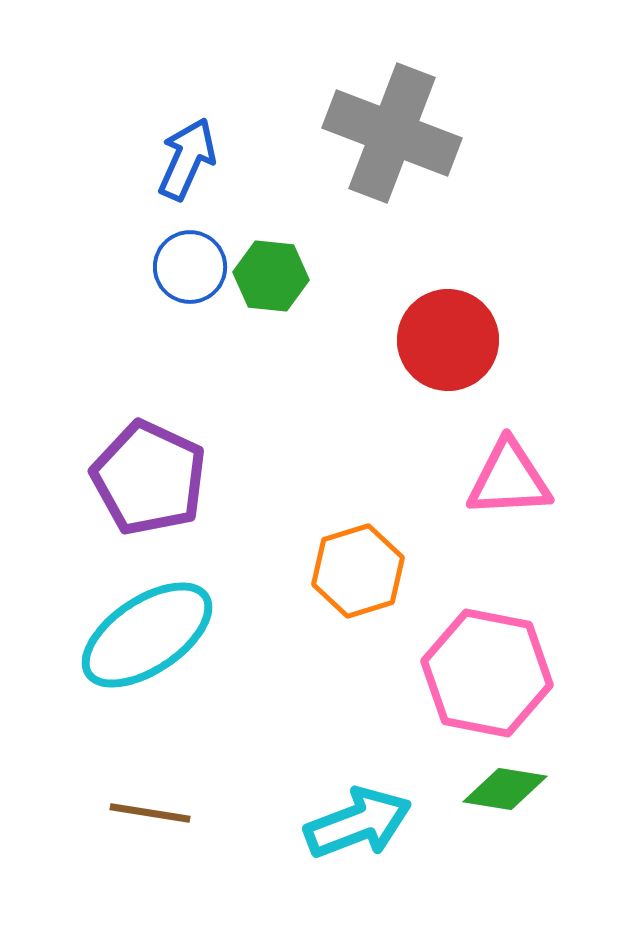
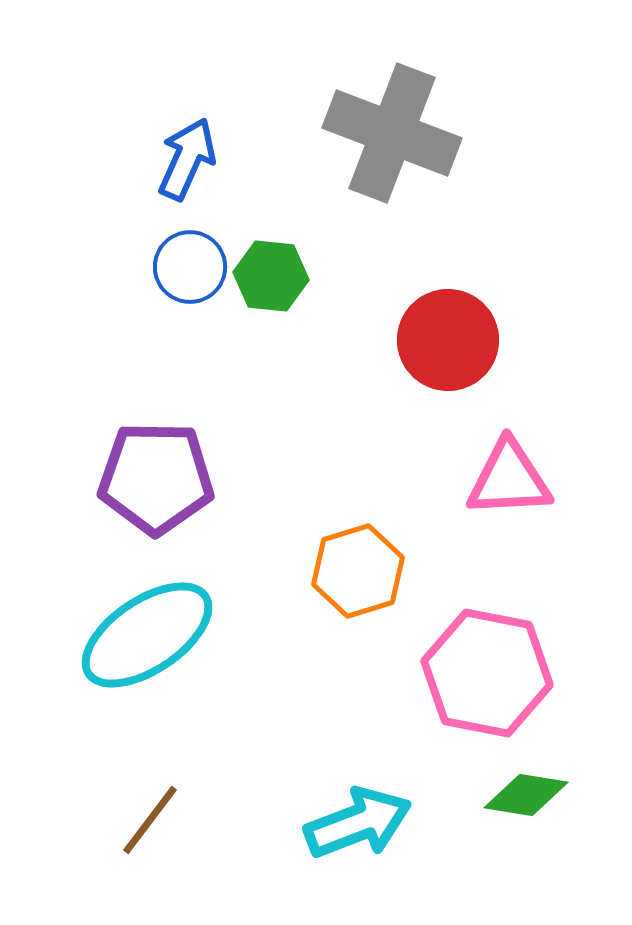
purple pentagon: moved 7 px right; rotated 24 degrees counterclockwise
green diamond: moved 21 px right, 6 px down
brown line: moved 7 px down; rotated 62 degrees counterclockwise
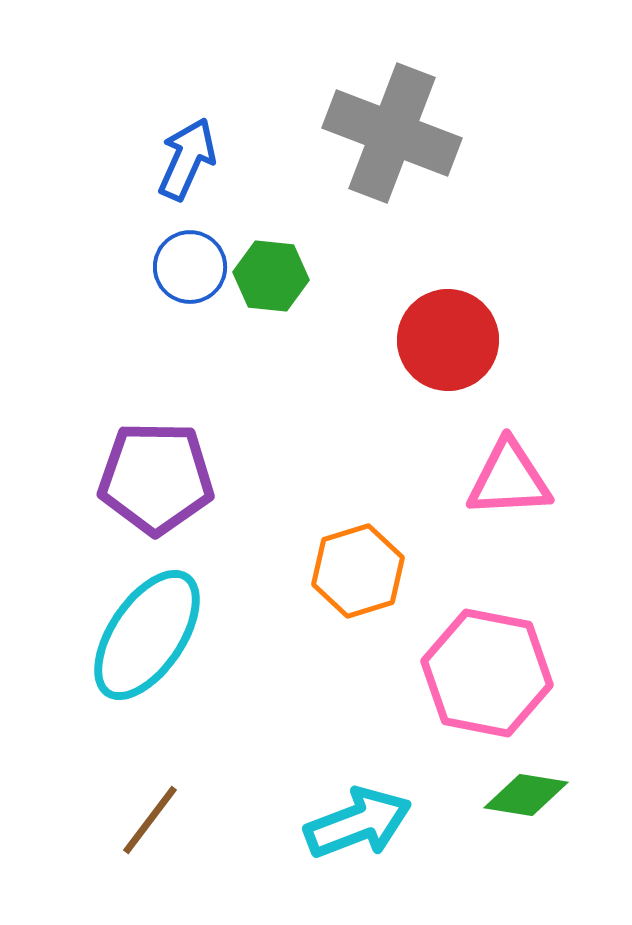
cyan ellipse: rotated 22 degrees counterclockwise
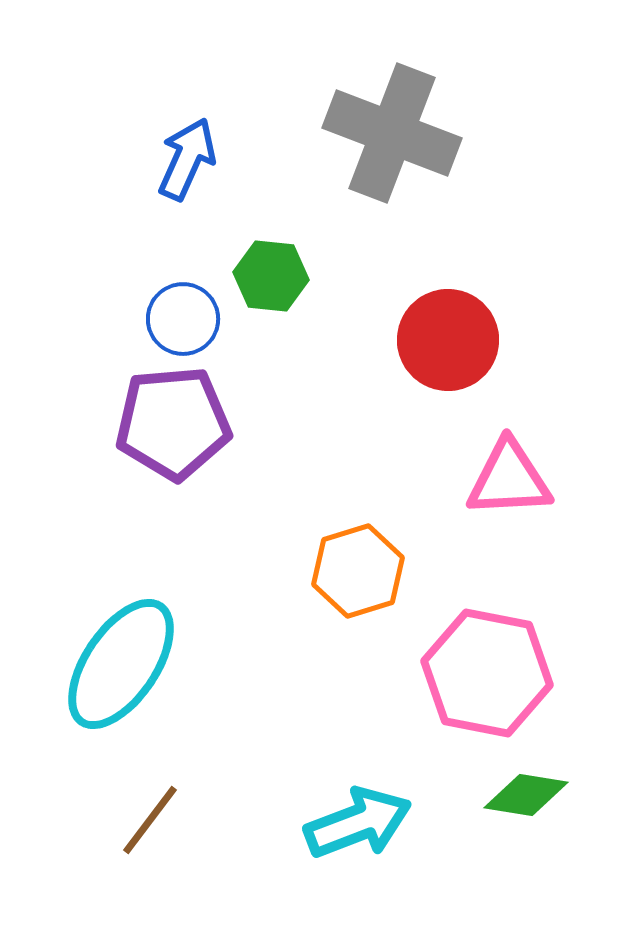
blue circle: moved 7 px left, 52 px down
purple pentagon: moved 17 px right, 55 px up; rotated 6 degrees counterclockwise
cyan ellipse: moved 26 px left, 29 px down
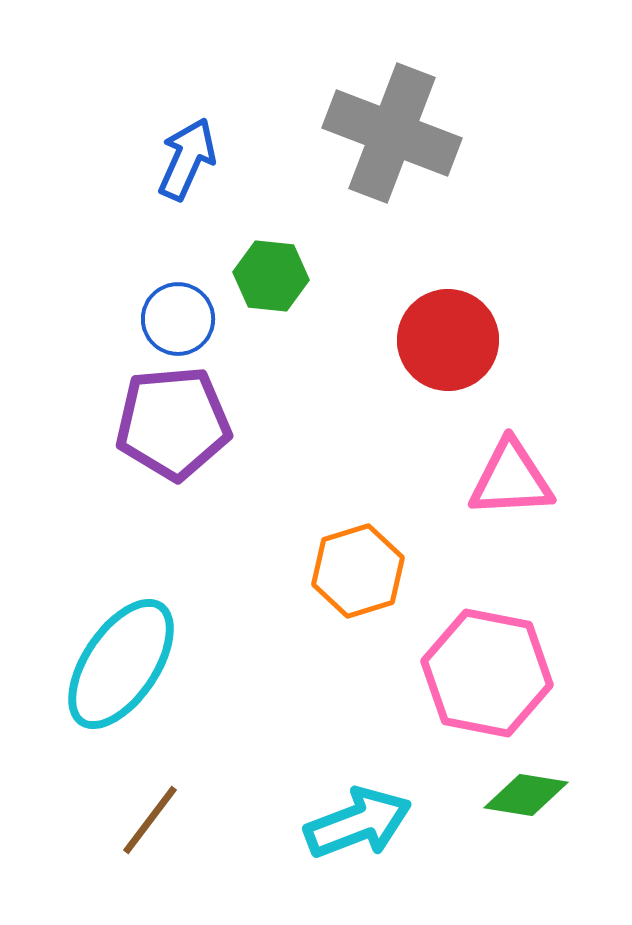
blue circle: moved 5 px left
pink triangle: moved 2 px right
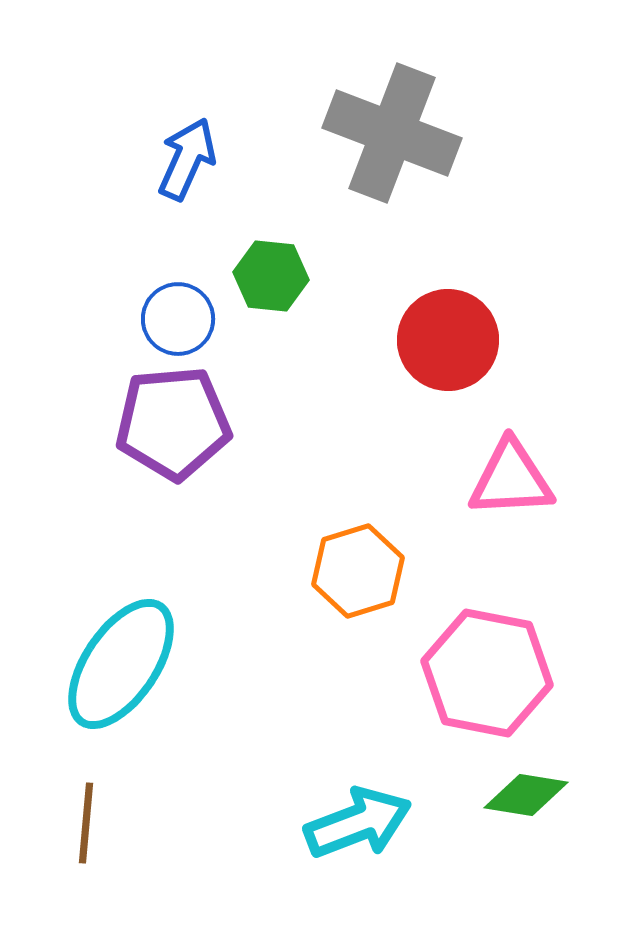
brown line: moved 64 px left, 3 px down; rotated 32 degrees counterclockwise
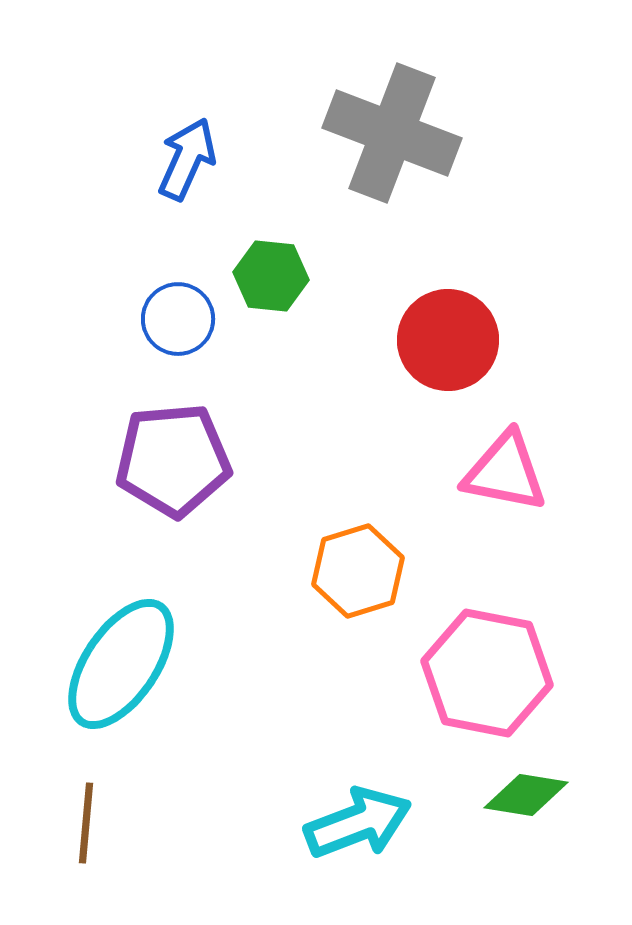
purple pentagon: moved 37 px down
pink triangle: moved 6 px left, 7 px up; rotated 14 degrees clockwise
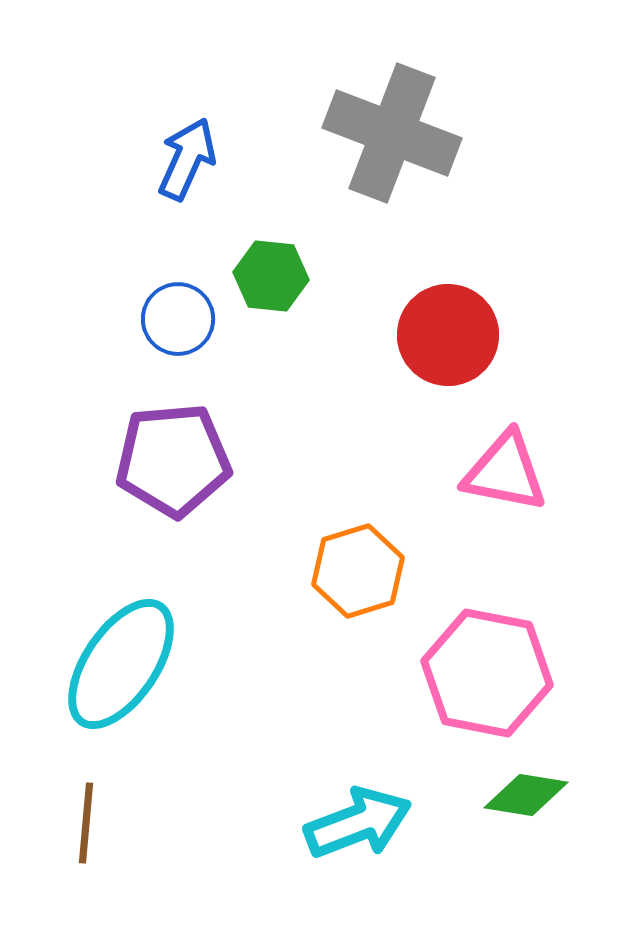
red circle: moved 5 px up
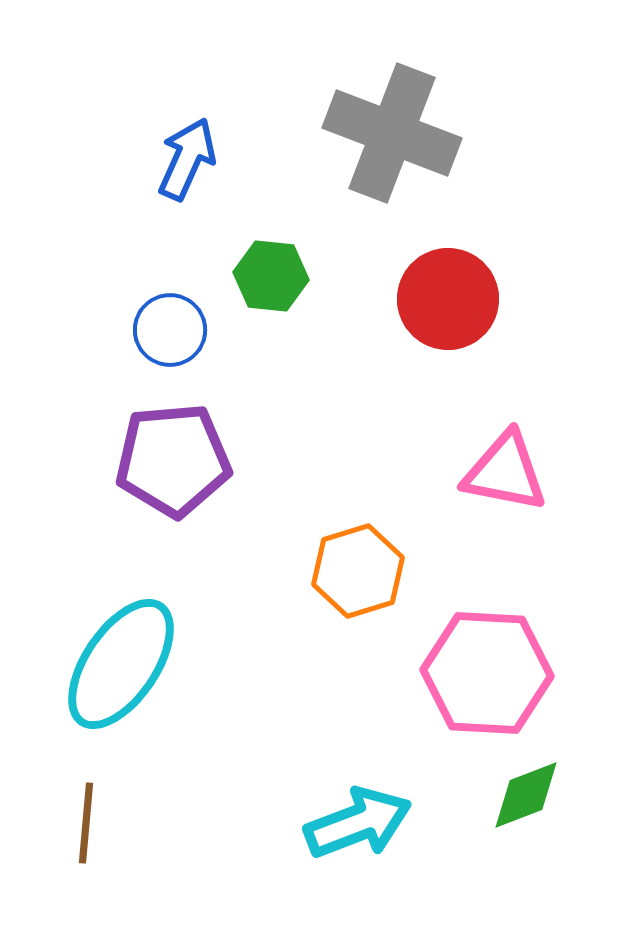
blue circle: moved 8 px left, 11 px down
red circle: moved 36 px up
pink hexagon: rotated 8 degrees counterclockwise
green diamond: rotated 30 degrees counterclockwise
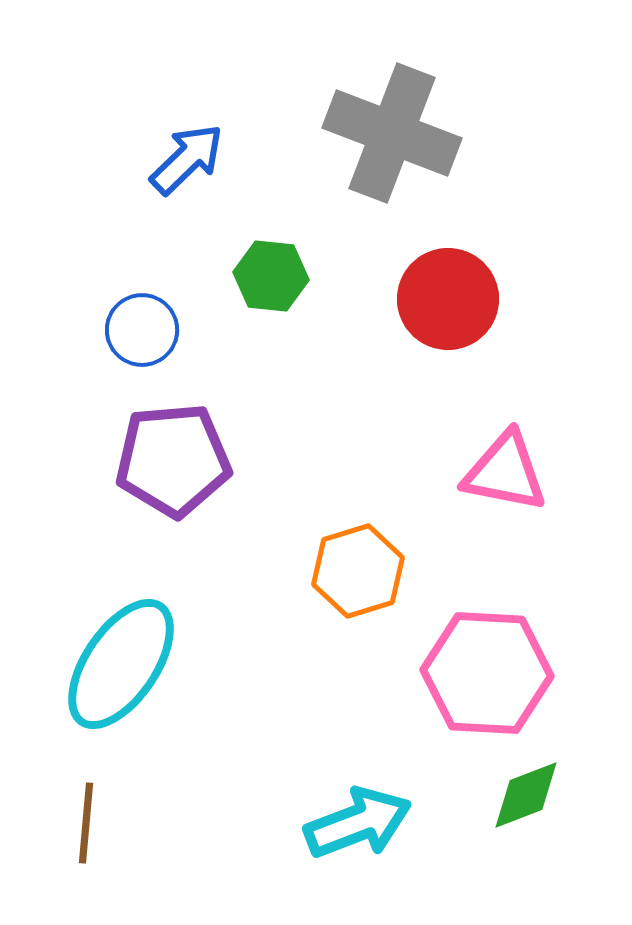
blue arrow: rotated 22 degrees clockwise
blue circle: moved 28 px left
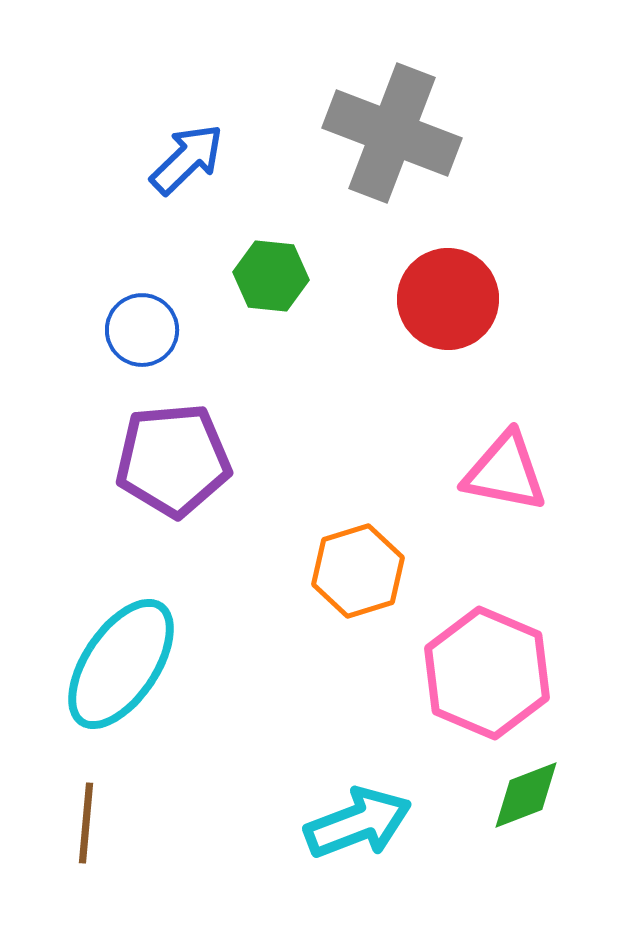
pink hexagon: rotated 20 degrees clockwise
